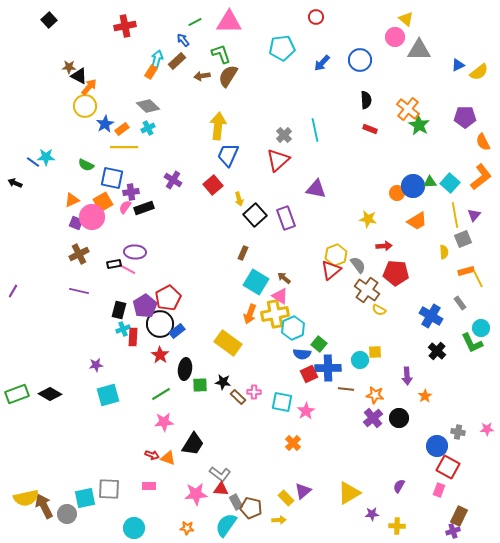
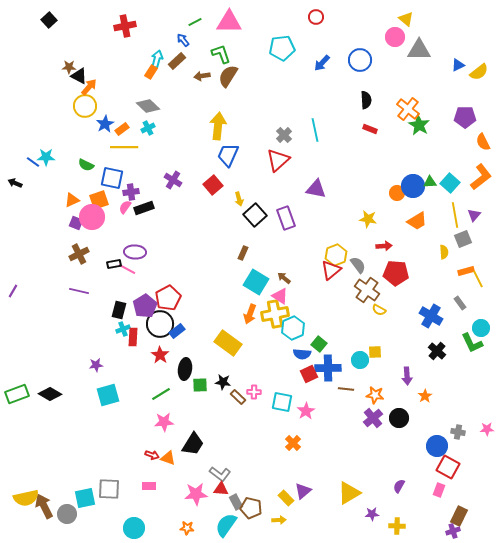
orange square at (103, 202): moved 4 px left, 2 px up; rotated 12 degrees clockwise
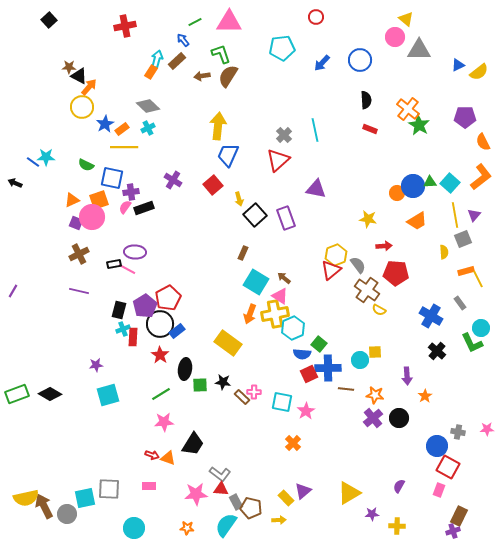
yellow circle at (85, 106): moved 3 px left, 1 px down
brown rectangle at (238, 397): moved 4 px right
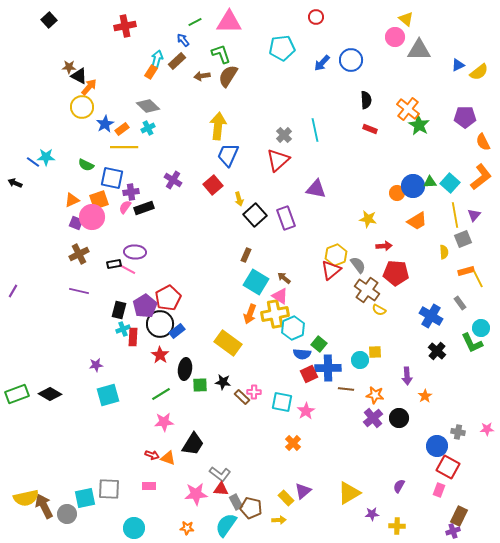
blue circle at (360, 60): moved 9 px left
brown rectangle at (243, 253): moved 3 px right, 2 px down
